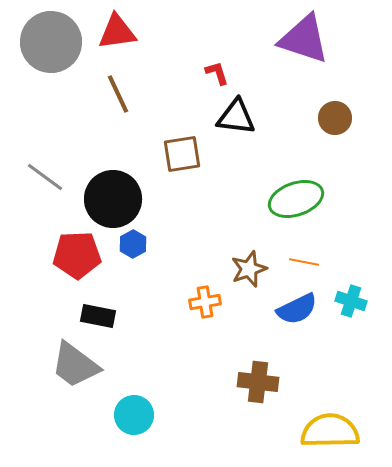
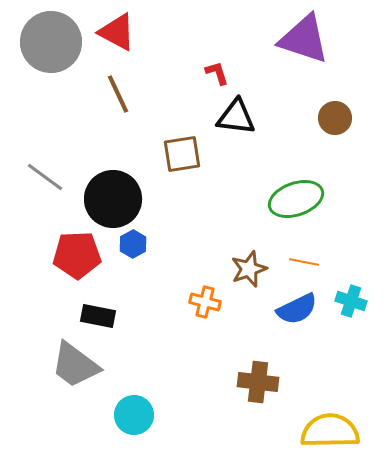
red triangle: rotated 36 degrees clockwise
orange cross: rotated 24 degrees clockwise
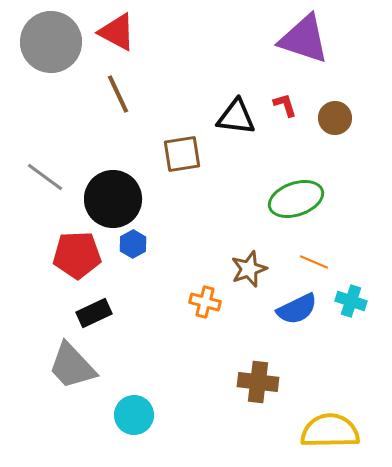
red L-shape: moved 68 px right, 32 px down
orange line: moved 10 px right; rotated 12 degrees clockwise
black rectangle: moved 4 px left, 3 px up; rotated 36 degrees counterclockwise
gray trapezoid: moved 3 px left, 1 px down; rotated 10 degrees clockwise
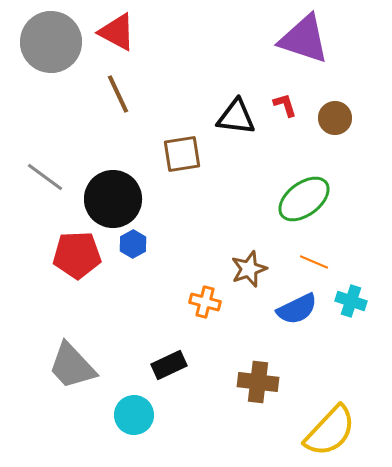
green ellipse: moved 8 px right; rotated 18 degrees counterclockwise
black rectangle: moved 75 px right, 52 px down
yellow semicircle: rotated 134 degrees clockwise
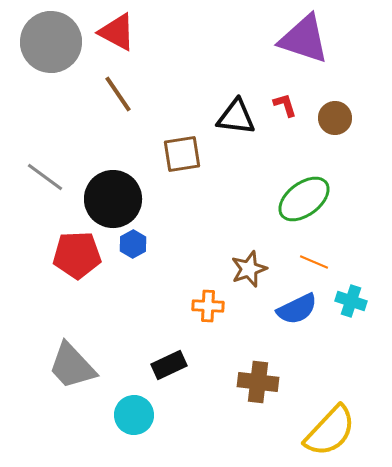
brown line: rotated 9 degrees counterclockwise
orange cross: moved 3 px right, 4 px down; rotated 12 degrees counterclockwise
